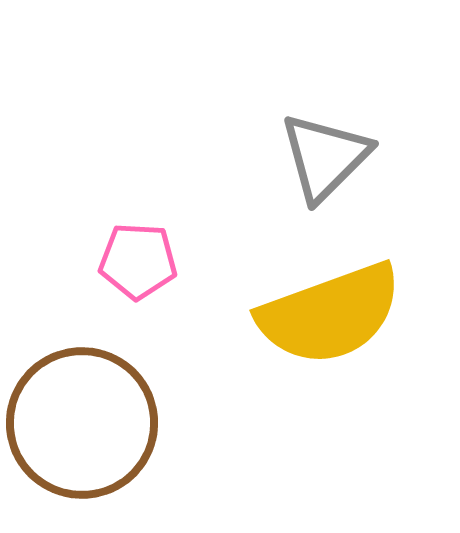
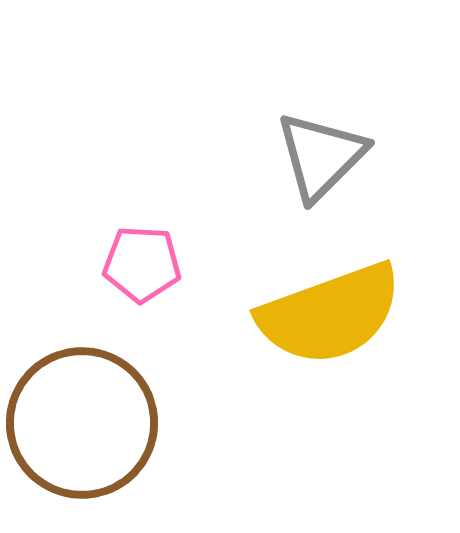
gray triangle: moved 4 px left, 1 px up
pink pentagon: moved 4 px right, 3 px down
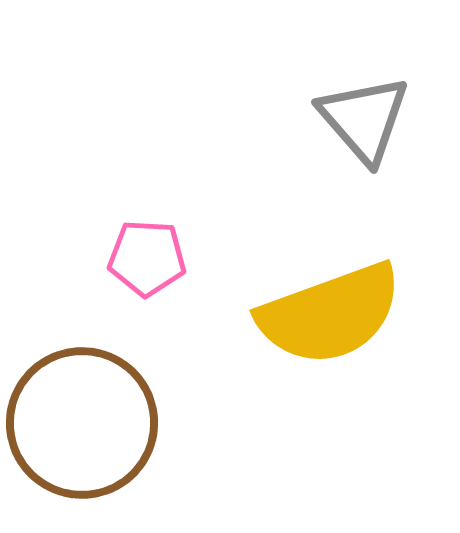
gray triangle: moved 43 px right, 37 px up; rotated 26 degrees counterclockwise
pink pentagon: moved 5 px right, 6 px up
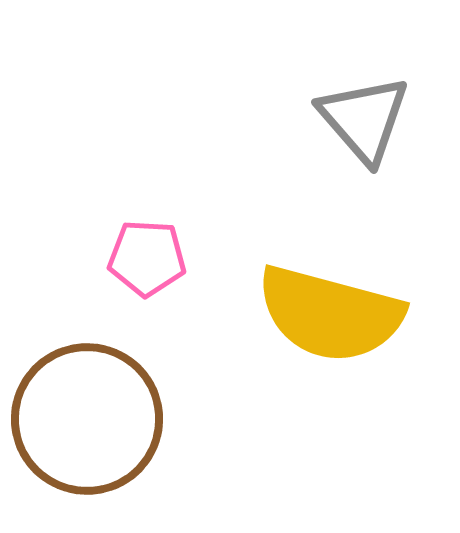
yellow semicircle: rotated 35 degrees clockwise
brown circle: moved 5 px right, 4 px up
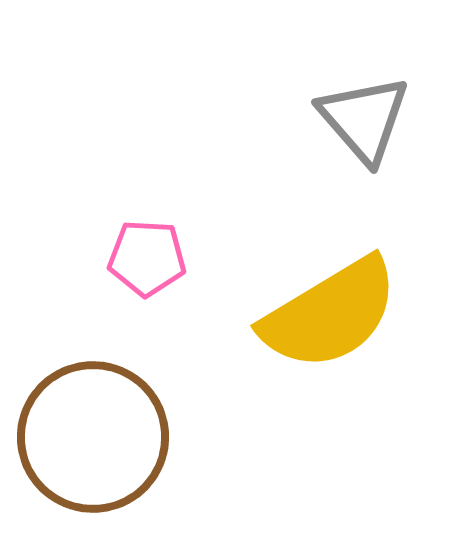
yellow semicircle: rotated 46 degrees counterclockwise
brown circle: moved 6 px right, 18 px down
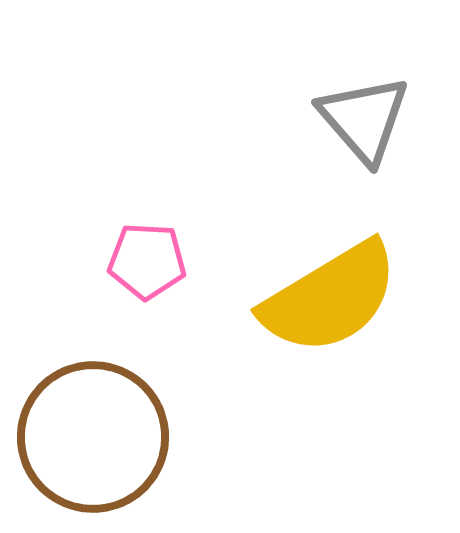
pink pentagon: moved 3 px down
yellow semicircle: moved 16 px up
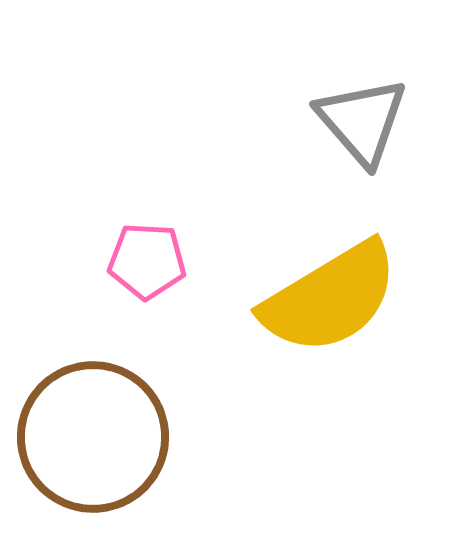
gray triangle: moved 2 px left, 2 px down
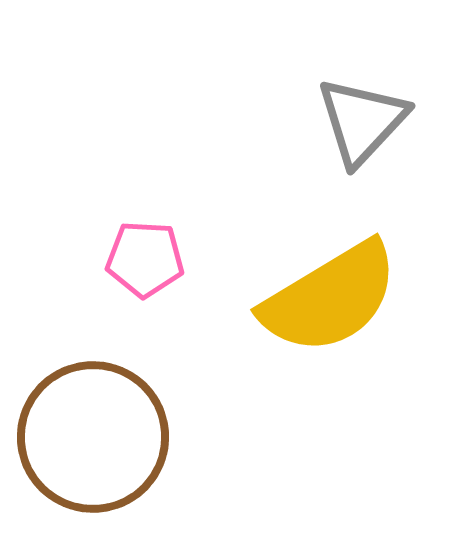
gray triangle: rotated 24 degrees clockwise
pink pentagon: moved 2 px left, 2 px up
